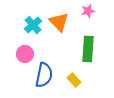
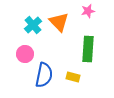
yellow rectangle: moved 1 px left, 3 px up; rotated 32 degrees counterclockwise
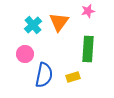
orange triangle: rotated 20 degrees clockwise
yellow rectangle: rotated 32 degrees counterclockwise
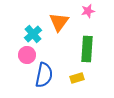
cyan cross: moved 9 px down
green rectangle: moved 1 px left
pink circle: moved 2 px right, 1 px down
yellow rectangle: moved 4 px right, 1 px down
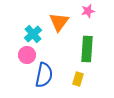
yellow rectangle: moved 1 px right, 1 px down; rotated 56 degrees counterclockwise
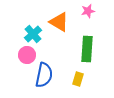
orange triangle: rotated 35 degrees counterclockwise
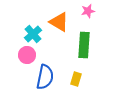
green rectangle: moved 3 px left, 4 px up
blue semicircle: moved 1 px right, 2 px down
yellow rectangle: moved 2 px left
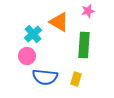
pink circle: moved 1 px down
blue semicircle: rotated 85 degrees clockwise
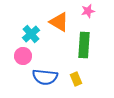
cyan cross: moved 2 px left
pink circle: moved 4 px left
yellow rectangle: rotated 40 degrees counterclockwise
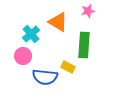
orange triangle: moved 1 px left
yellow rectangle: moved 8 px left, 12 px up; rotated 40 degrees counterclockwise
